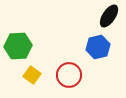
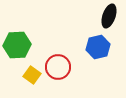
black ellipse: rotated 15 degrees counterclockwise
green hexagon: moved 1 px left, 1 px up
red circle: moved 11 px left, 8 px up
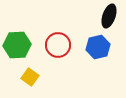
red circle: moved 22 px up
yellow square: moved 2 px left, 2 px down
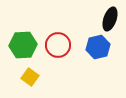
black ellipse: moved 1 px right, 3 px down
green hexagon: moved 6 px right
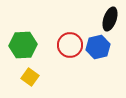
red circle: moved 12 px right
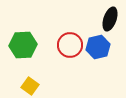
yellow square: moved 9 px down
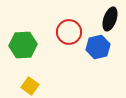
red circle: moved 1 px left, 13 px up
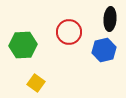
black ellipse: rotated 15 degrees counterclockwise
blue hexagon: moved 6 px right, 3 px down
yellow square: moved 6 px right, 3 px up
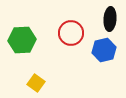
red circle: moved 2 px right, 1 px down
green hexagon: moved 1 px left, 5 px up
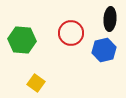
green hexagon: rotated 8 degrees clockwise
